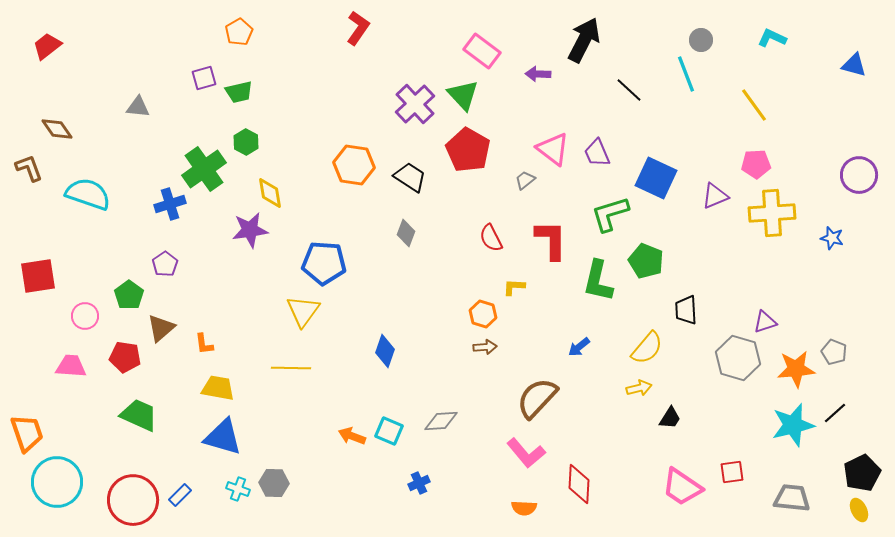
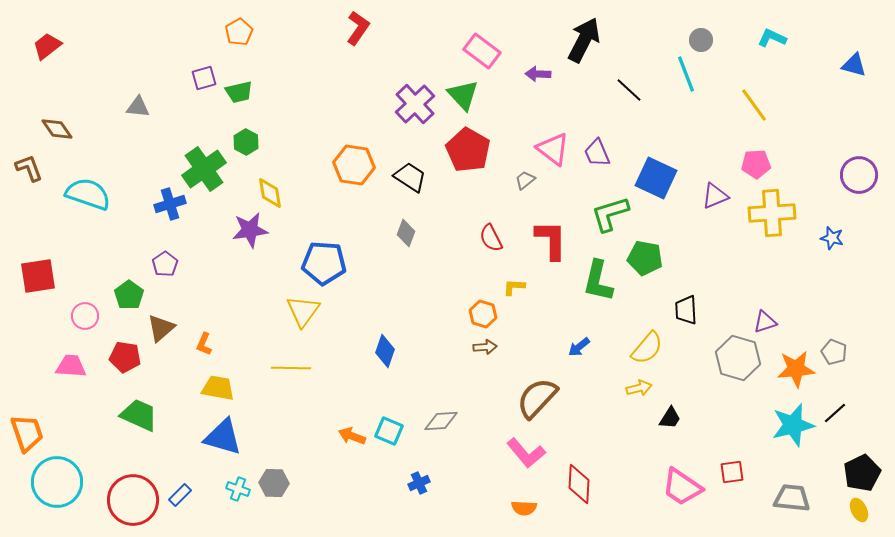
green pentagon at (646, 261): moved 1 px left, 3 px up; rotated 12 degrees counterclockwise
orange L-shape at (204, 344): rotated 30 degrees clockwise
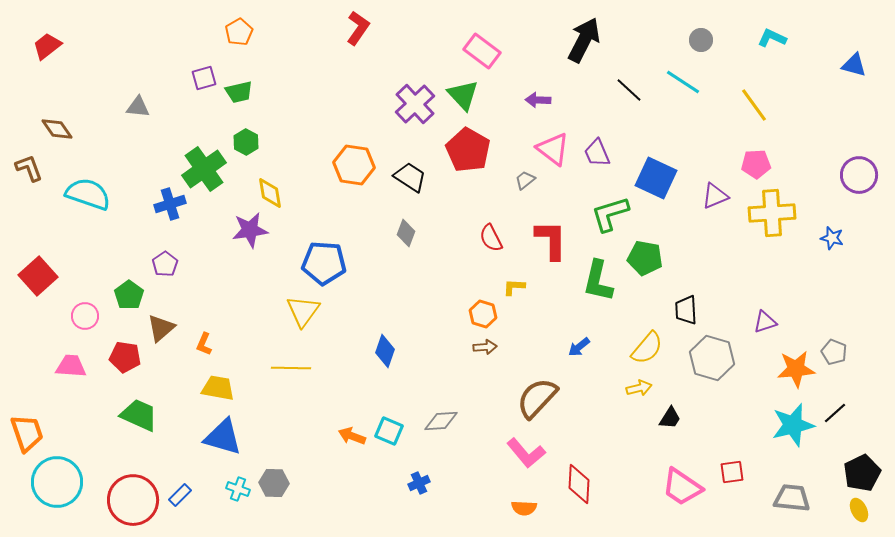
purple arrow at (538, 74): moved 26 px down
cyan line at (686, 74): moved 3 px left, 8 px down; rotated 36 degrees counterclockwise
red square at (38, 276): rotated 33 degrees counterclockwise
gray hexagon at (738, 358): moved 26 px left
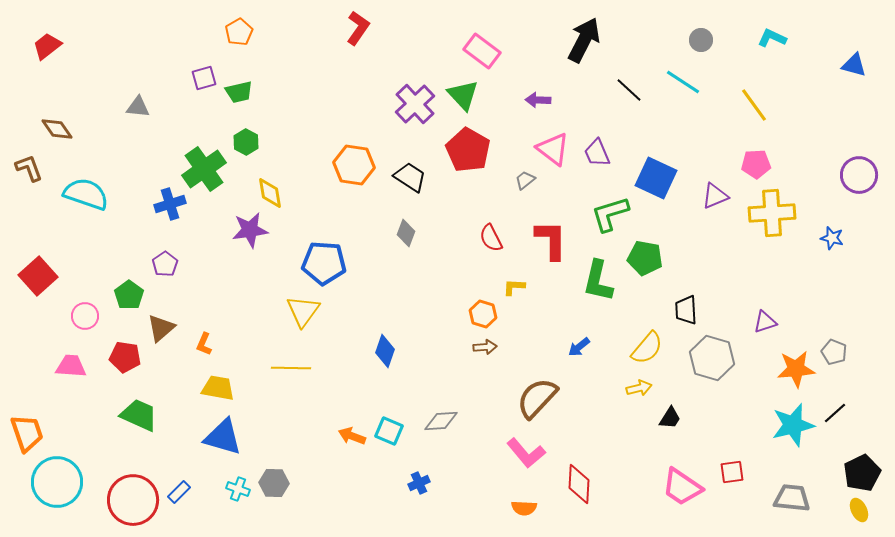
cyan semicircle at (88, 194): moved 2 px left
blue rectangle at (180, 495): moved 1 px left, 3 px up
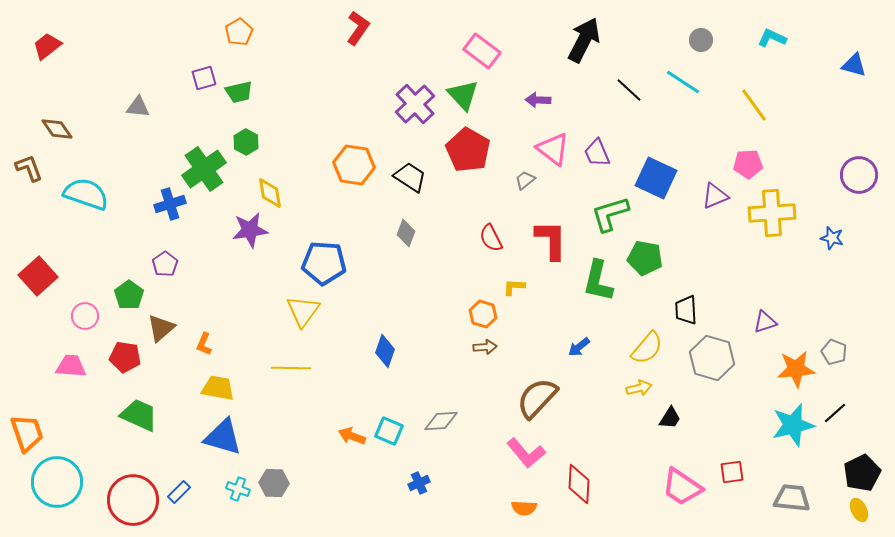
pink pentagon at (756, 164): moved 8 px left
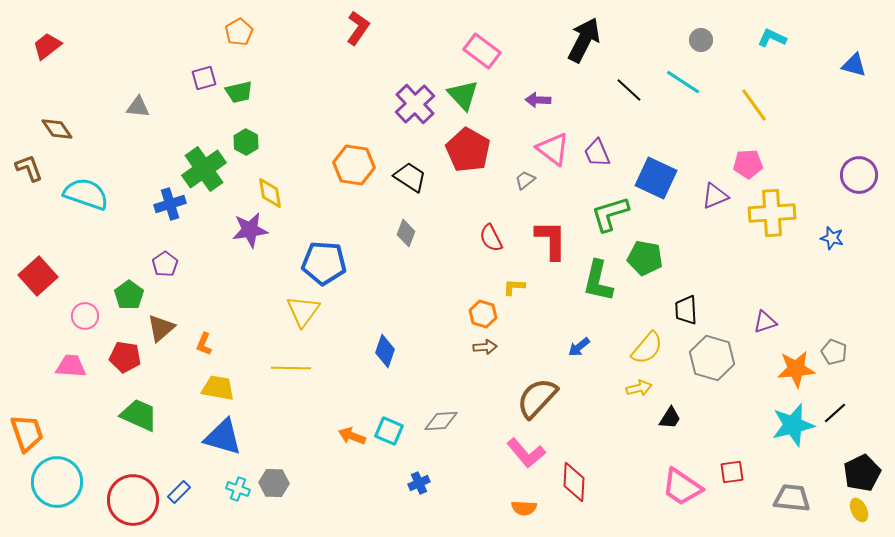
red diamond at (579, 484): moved 5 px left, 2 px up
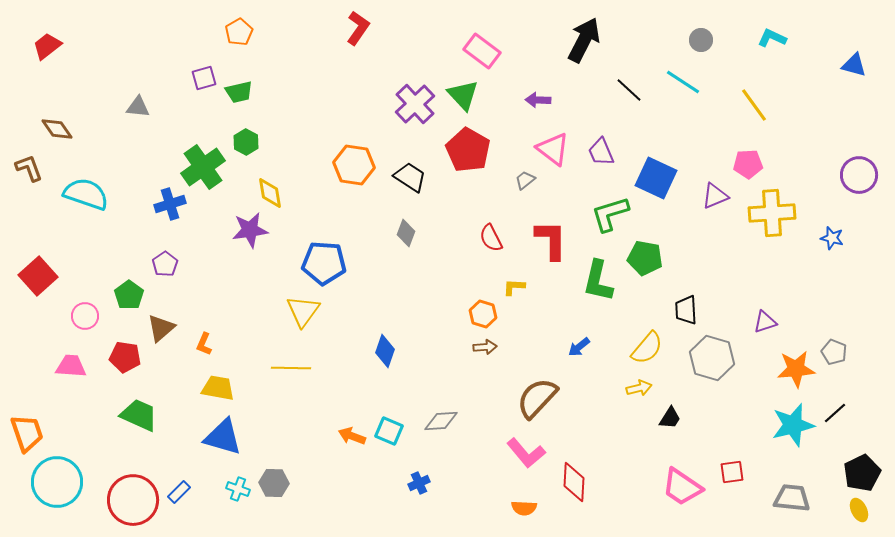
purple trapezoid at (597, 153): moved 4 px right, 1 px up
green cross at (204, 169): moved 1 px left, 2 px up
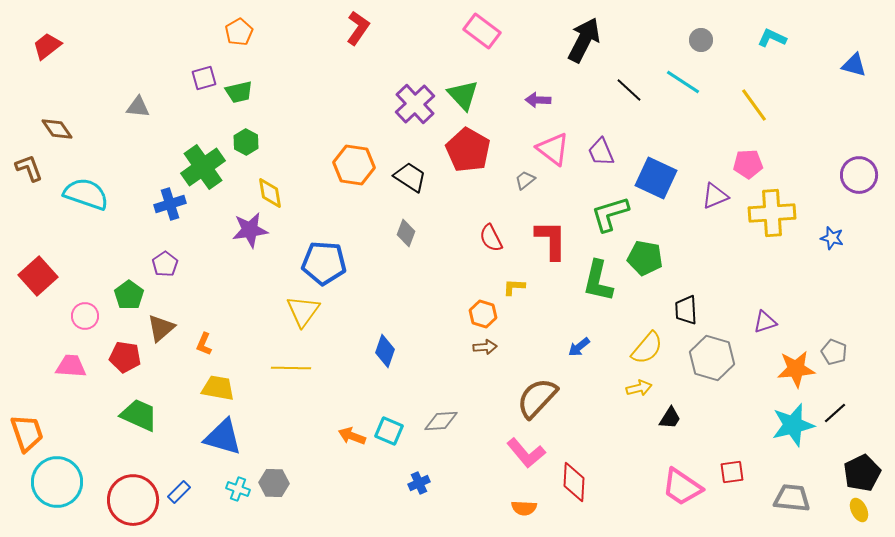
pink rectangle at (482, 51): moved 20 px up
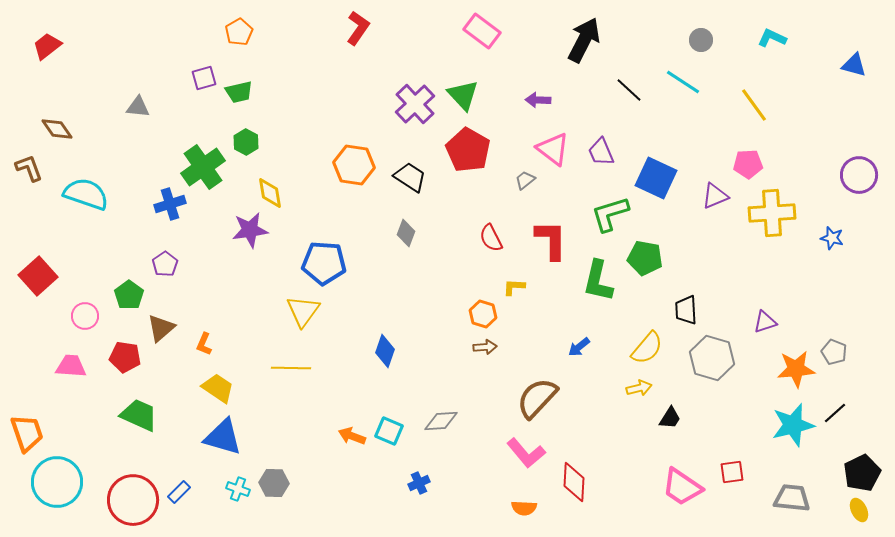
yellow trapezoid at (218, 388): rotated 24 degrees clockwise
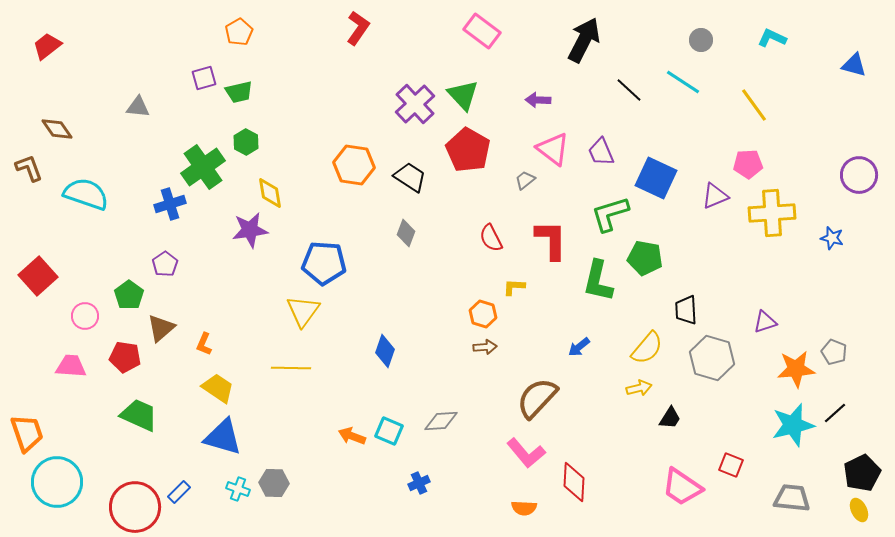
red square at (732, 472): moved 1 px left, 7 px up; rotated 30 degrees clockwise
red circle at (133, 500): moved 2 px right, 7 px down
